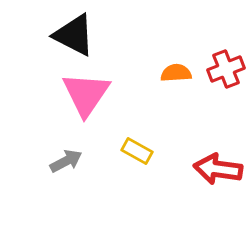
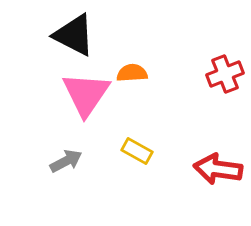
red cross: moved 1 px left, 5 px down
orange semicircle: moved 44 px left
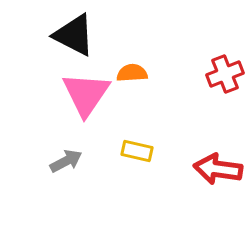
yellow rectangle: rotated 16 degrees counterclockwise
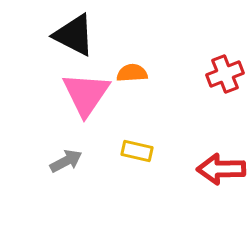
red arrow: moved 3 px right; rotated 9 degrees counterclockwise
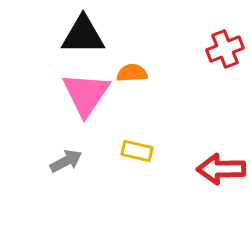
black triangle: moved 9 px right; rotated 27 degrees counterclockwise
red cross: moved 25 px up
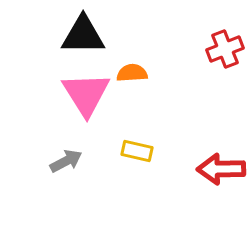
pink triangle: rotated 6 degrees counterclockwise
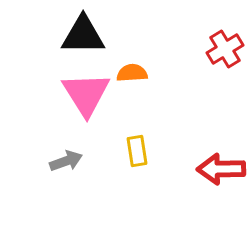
red cross: rotated 9 degrees counterclockwise
yellow rectangle: rotated 68 degrees clockwise
gray arrow: rotated 8 degrees clockwise
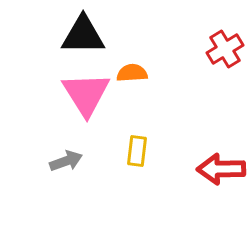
yellow rectangle: rotated 16 degrees clockwise
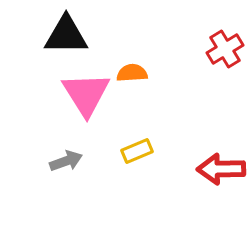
black triangle: moved 17 px left
yellow rectangle: rotated 60 degrees clockwise
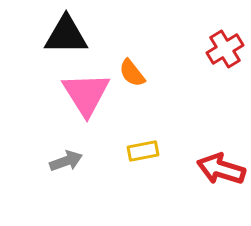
orange semicircle: rotated 124 degrees counterclockwise
yellow rectangle: moved 6 px right; rotated 12 degrees clockwise
red arrow: rotated 18 degrees clockwise
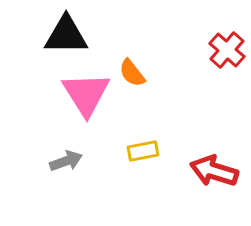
red cross: moved 2 px right, 1 px down; rotated 18 degrees counterclockwise
red arrow: moved 7 px left, 2 px down
